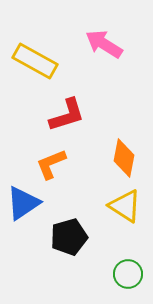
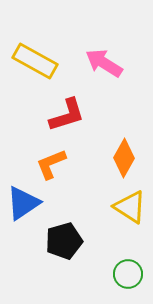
pink arrow: moved 19 px down
orange diamond: rotated 18 degrees clockwise
yellow triangle: moved 5 px right, 1 px down
black pentagon: moved 5 px left, 4 px down
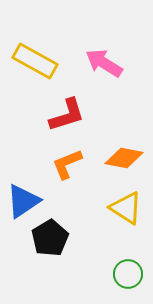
orange diamond: rotated 72 degrees clockwise
orange L-shape: moved 16 px right
blue triangle: moved 2 px up
yellow triangle: moved 4 px left, 1 px down
black pentagon: moved 14 px left, 3 px up; rotated 15 degrees counterclockwise
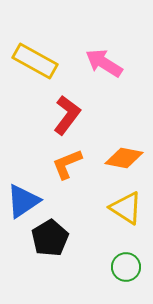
red L-shape: rotated 36 degrees counterclockwise
green circle: moved 2 px left, 7 px up
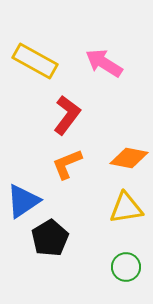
orange diamond: moved 5 px right
yellow triangle: rotated 42 degrees counterclockwise
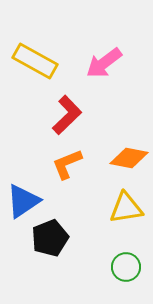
pink arrow: rotated 69 degrees counterclockwise
red L-shape: rotated 9 degrees clockwise
black pentagon: rotated 9 degrees clockwise
